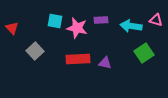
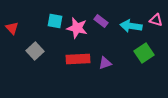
purple rectangle: moved 1 px down; rotated 40 degrees clockwise
purple triangle: rotated 32 degrees counterclockwise
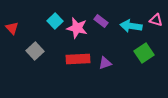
cyan square: rotated 35 degrees clockwise
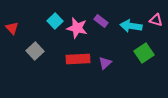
purple triangle: rotated 24 degrees counterclockwise
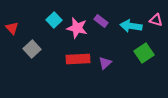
cyan square: moved 1 px left, 1 px up
gray square: moved 3 px left, 2 px up
